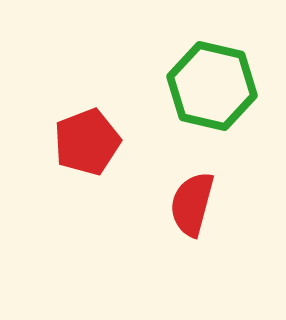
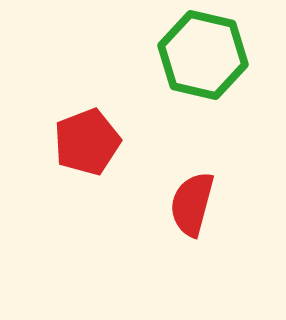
green hexagon: moved 9 px left, 31 px up
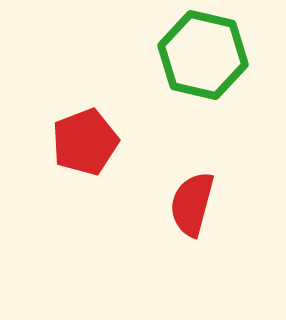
red pentagon: moved 2 px left
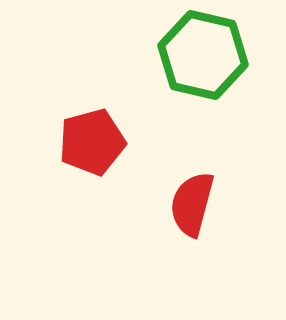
red pentagon: moved 7 px right; rotated 6 degrees clockwise
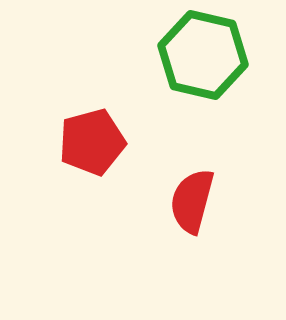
red semicircle: moved 3 px up
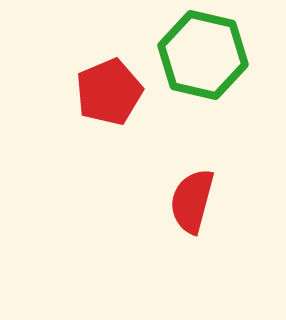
red pentagon: moved 17 px right, 50 px up; rotated 8 degrees counterclockwise
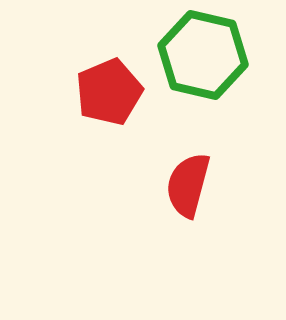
red semicircle: moved 4 px left, 16 px up
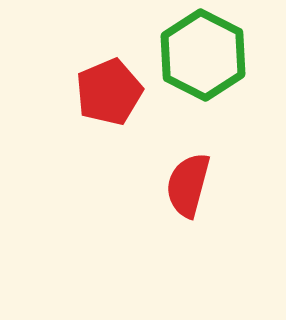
green hexagon: rotated 14 degrees clockwise
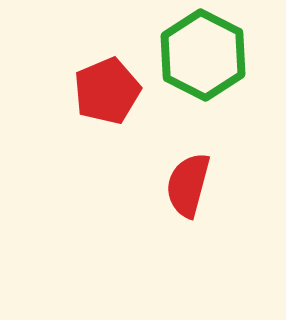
red pentagon: moved 2 px left, 1 px up
